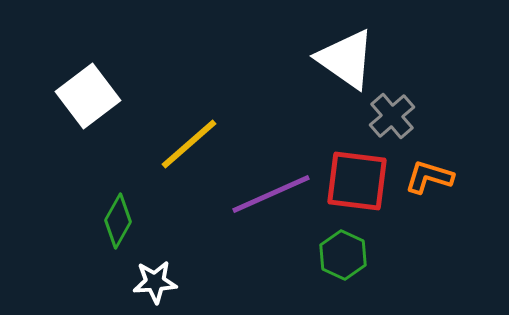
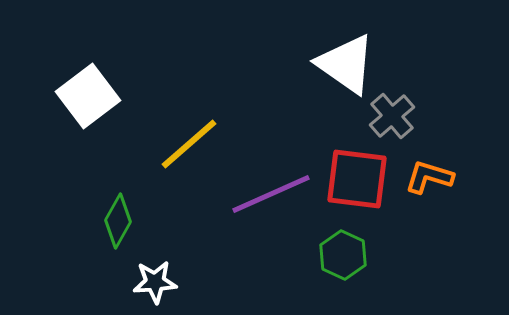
white triangle: moved 5 px down
red square: moved 2 px up
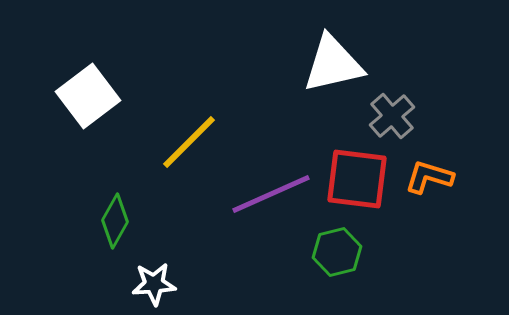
white triangle: moved 13 px left; rotated 48 degrees counterclockwise
yellow line: moved 2 px up; rotated 4 degrees counterclockwise
green diamond: moved 3 px left
green hexagon: moved 6 px left, 3 px up; rotated 21 degrees clockwise
white star: moved 1 px left, 2 px down
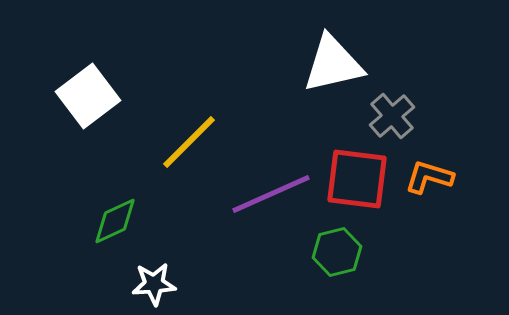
green diamond: rotated 36 degrees clockwise
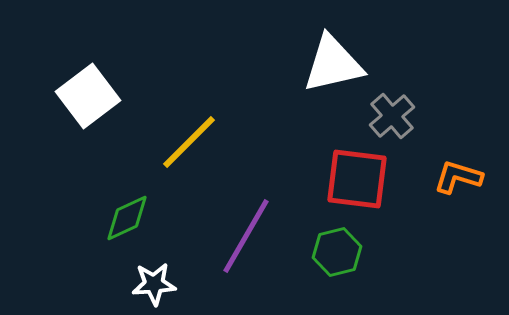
orange L-shape: moved 29 px right
purple line: moved 25 px left, 42 px down; rotated 36 degrees counterclockwise
green diamond: moved 12 px right, 3 px up
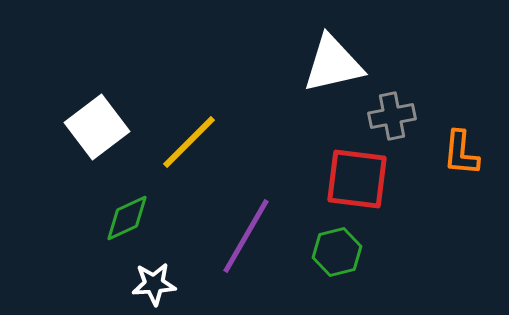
white square: moved 9 px right, 31 px down
gray cross: rotated 30 degrees clockwise
orange L-shape: moved 3 px right, 24 px up; rotated 102 degrees counterclockwise
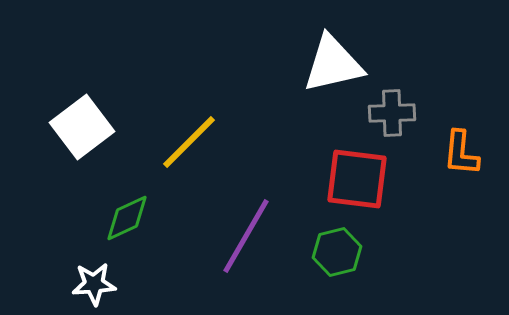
gray cross: moved 3 px up; rotated 9 degrees clockwise
white square: moved 15 px left
white star: moved 60 px left
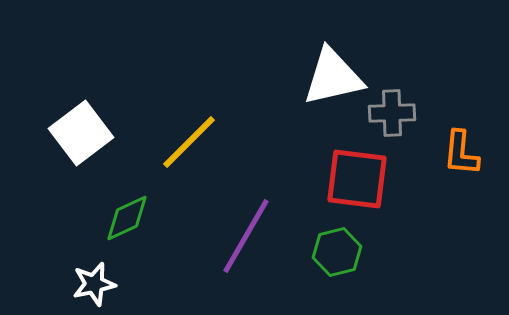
white triangle: moved 13 px down
white square: moved 1 px left, 6 px down
white star: rotated 9 degrees counterclockwise
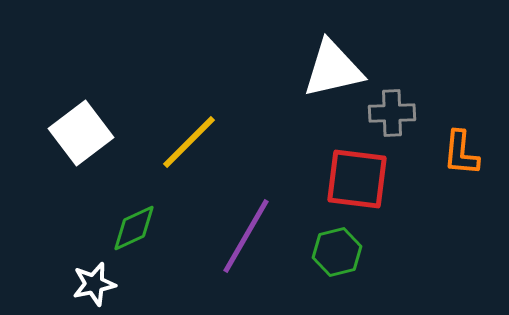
white triangle: moved 8 px up
green diamond: moved 7 px right, 10 px down
